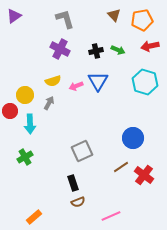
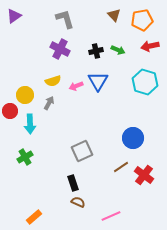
brown semicircle: rotated 136 degrees counterclockwise
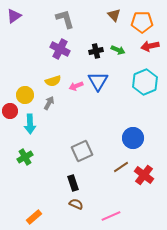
orange pentagon: moved 2 px down; rotated 10 degrees clockwise
cyan hexagon: rotated 20 degrees clockwise
brown semicircle: moved 2 px left, 2 px down
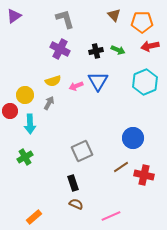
red cross: rotated 24 degrees counterclockwise
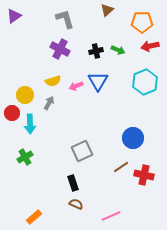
brown triangle: moved 7 px left, 5 px up; rotated 32 degrees clockwise
red circle: moved 2 px right, 2 px down
